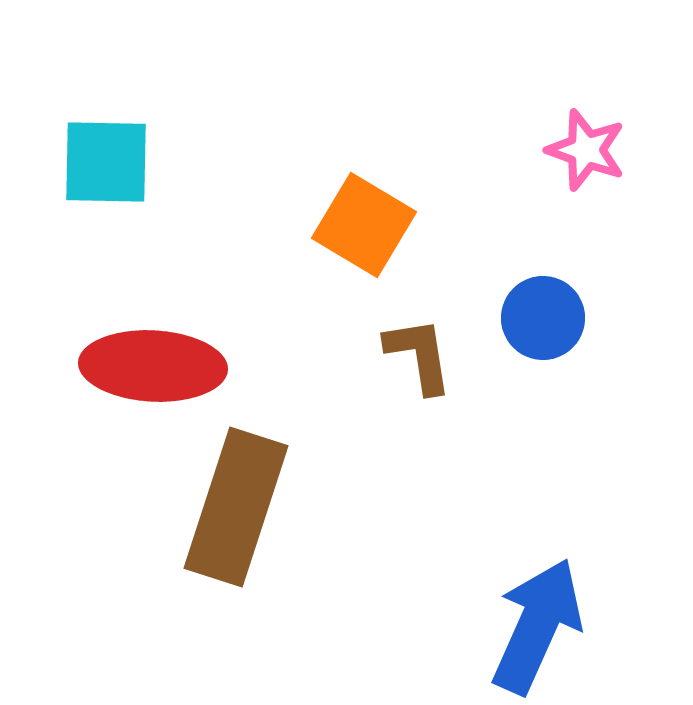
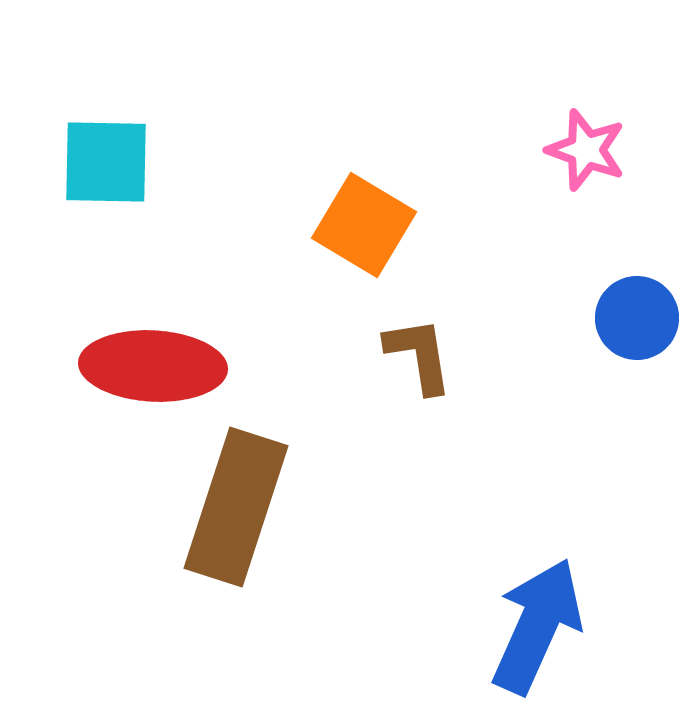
blue circle: moved 94 px right
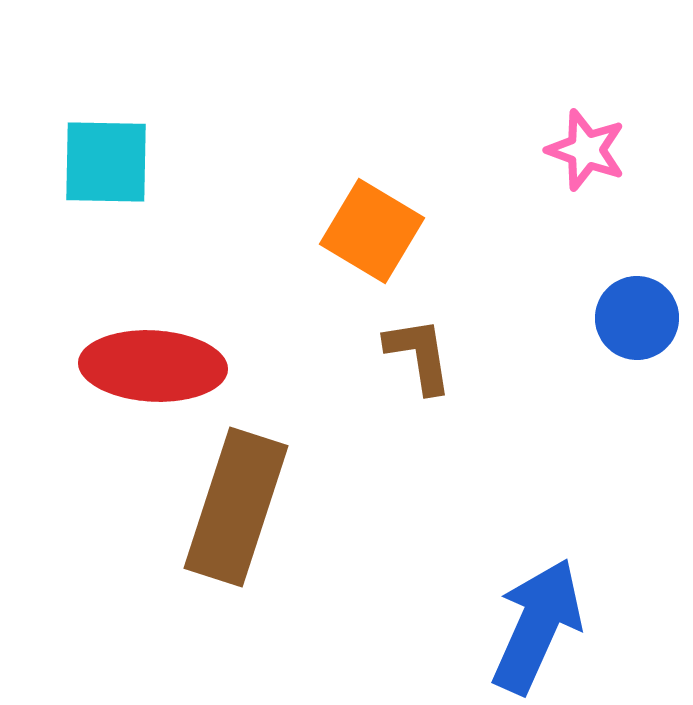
orange square: moved 8 px right, 6 px down
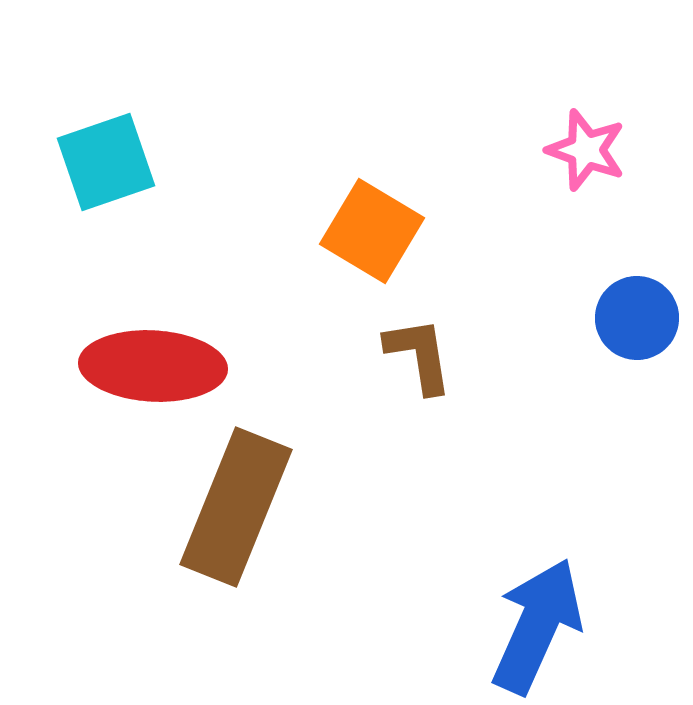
cyan square: rotated 20 degrees counterclockwise
brown rectangle: rotated 4 degrees clockwise
